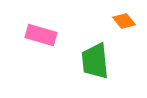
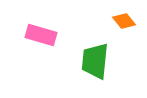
green trapezoid: rotated 12 degrees clockwise
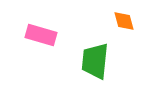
orange diamond: rotated 25 degrees clockwise
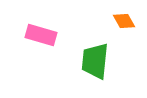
orange diamond: rotated 15 degrees counterclockwise
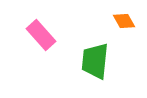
pink rectangle: rotated 32 degrees clockwise
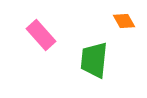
green trapezoid: moved 1 px left, 1 px up
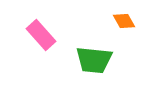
green trapezoid: rotated 90 degrees counterclockwise
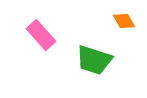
green trapezoid: rotated 12 degrees clockwise
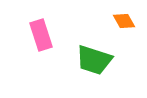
pink rectangle: rotated 24 degrees clockwise
